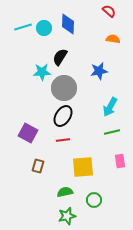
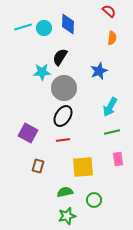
orange semicircle: moved 1 px left, 1 px up; rotated 88 degrees clockwise
blue star: rotated 12 degrees counterclockwise
pink rectangle: moved 2 px left, 2 px up
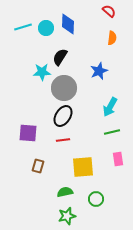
cyan circle: moved 2 px right
purple square: rotated 24 degrees counterclockwise
green circle: moved 2 px right, 1 px up
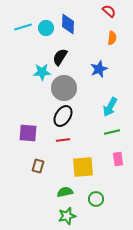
blue star: moved 2 px up
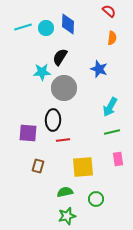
blue star: rotated 30 degrees counterclockwise
black ellipse: moved 10 px left, 4 px down; rotated 30 degrees counterclockwise
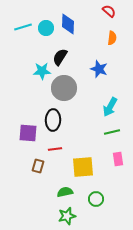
cyan star: moved 1 px up
red line: moved 8 px left, 9 px down
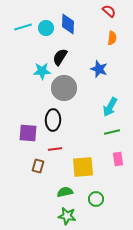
green star: rotated 24 degrees clockwise
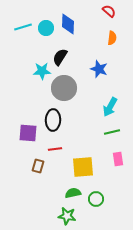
green semicircle: moved 8 px right, 1 px down
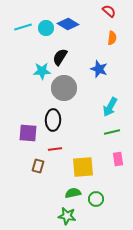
blue diamond: rotated 60 degrees counterclockwise
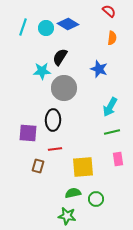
cyan line: rotated 54 degrees counterclockwise
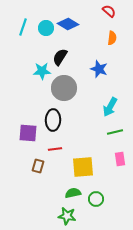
green line: moved 3 px right
pink rectangle: moved 2 px right
